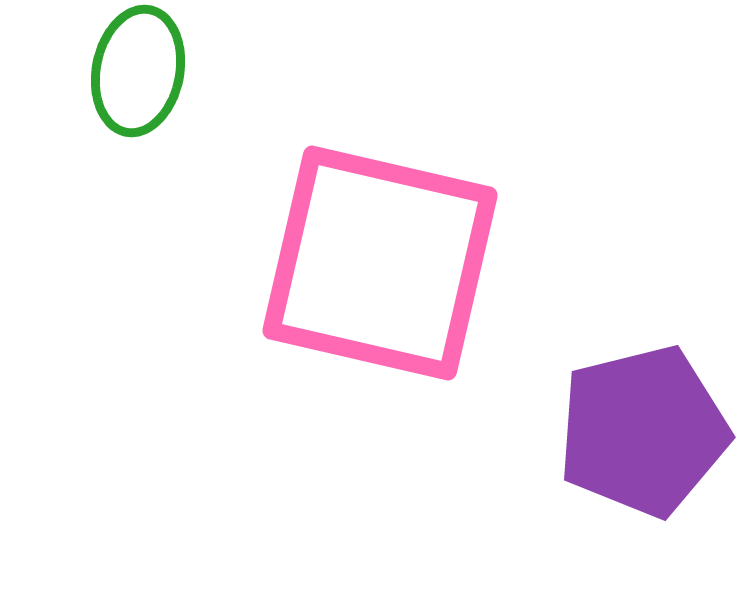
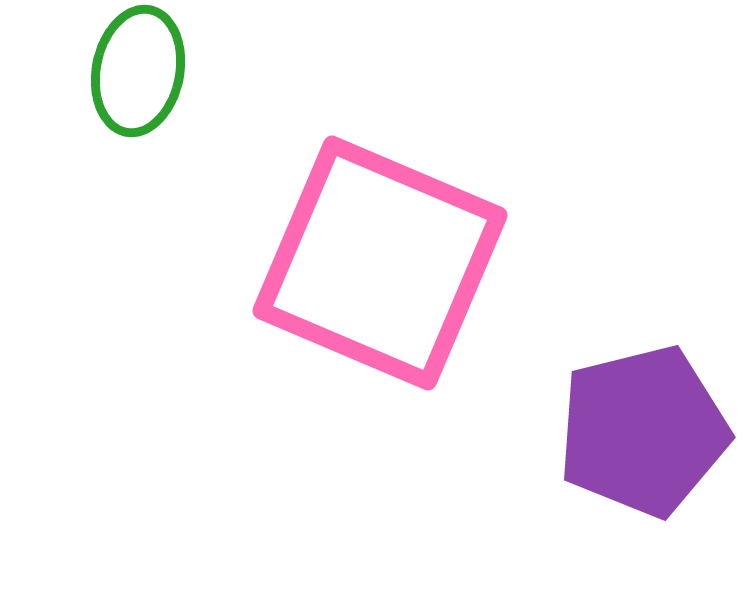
pink square: rotated 10 degrees clockwise
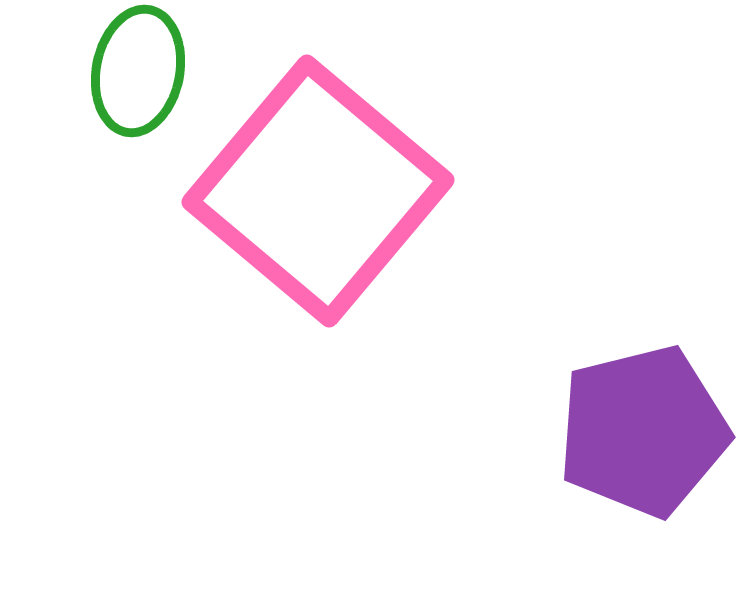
pink square: moved 62 px left, 72 px up; rotated 17 degrees clockwise
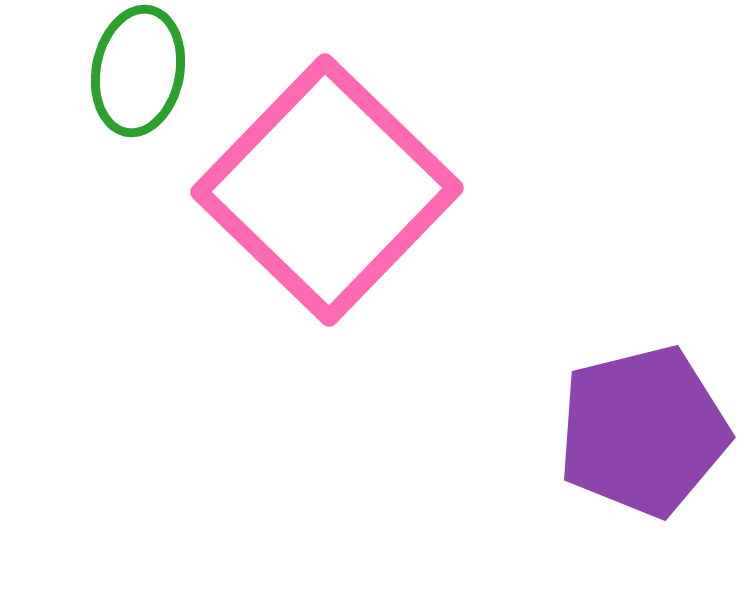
pink square: moved 9 px right, 1 px up; rotated 4 degrees clockwise
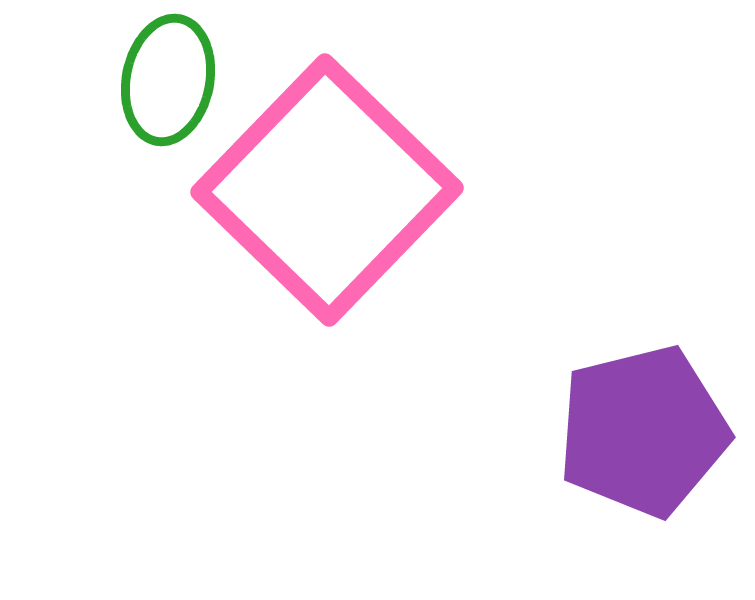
green ellipse: moved 30 px right, 9 px down
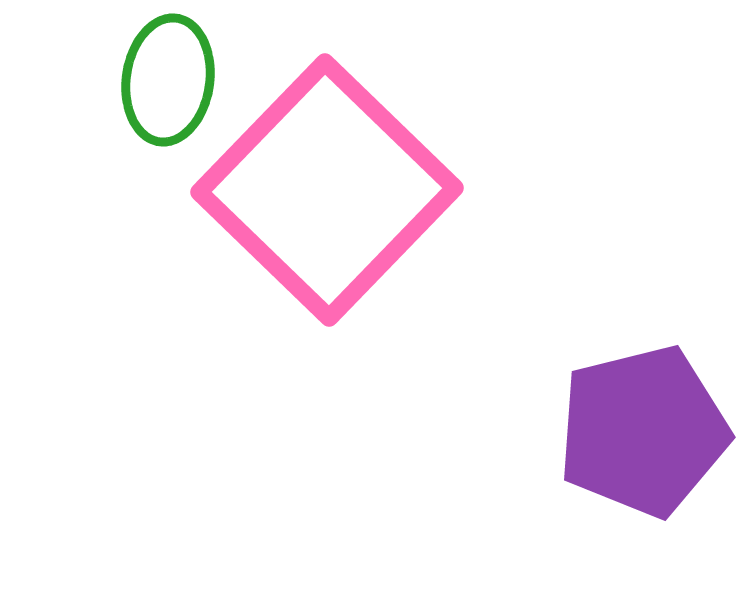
green ellipse: rotated 3 degrees counterclockwise
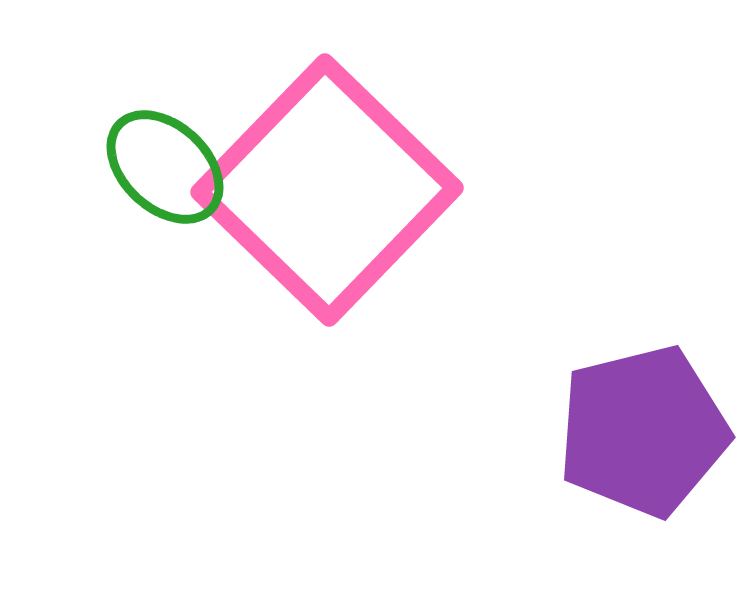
green ellipse: moved 3 px left, 87 px down; rotated 55 degrees counterclockwise
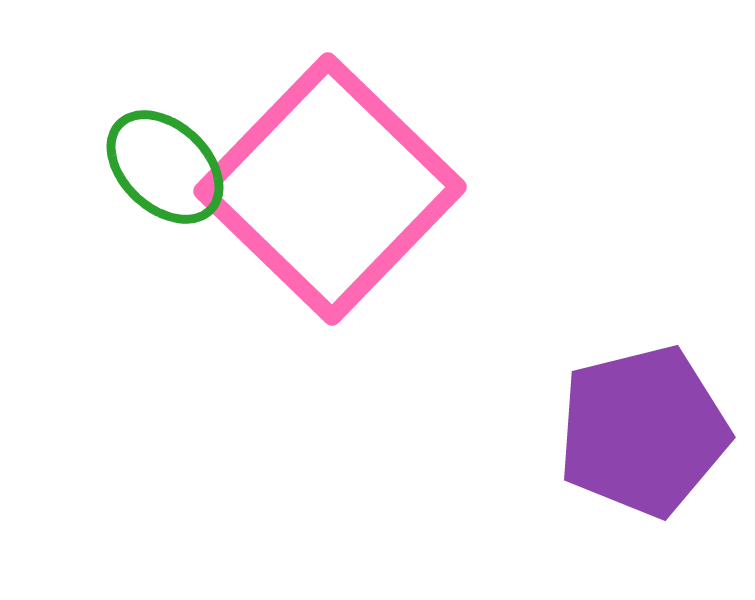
pink square: moved 3 px right, 1 px up
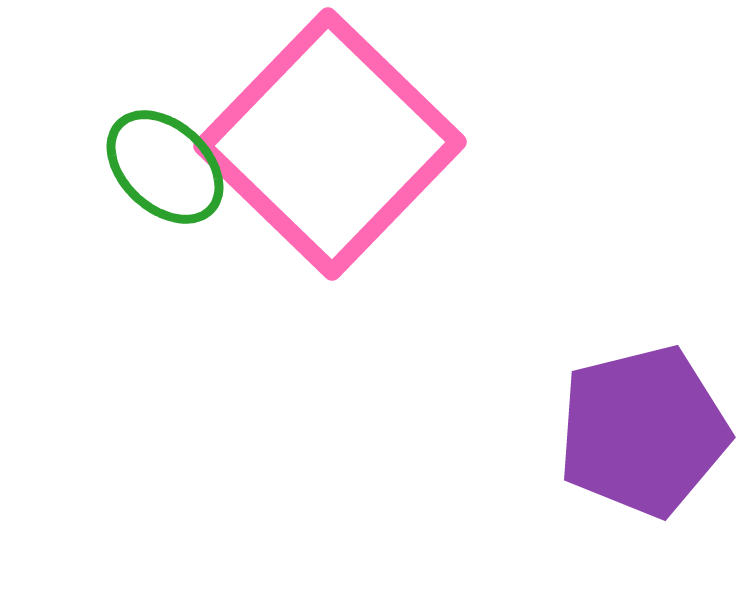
pink square: moved 45 px up
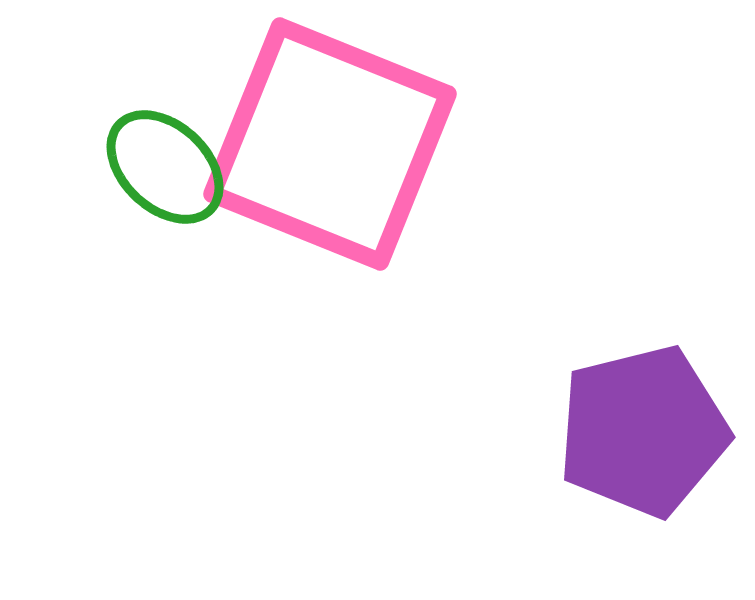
pink square: rotated 22 degrees counterclockwise
